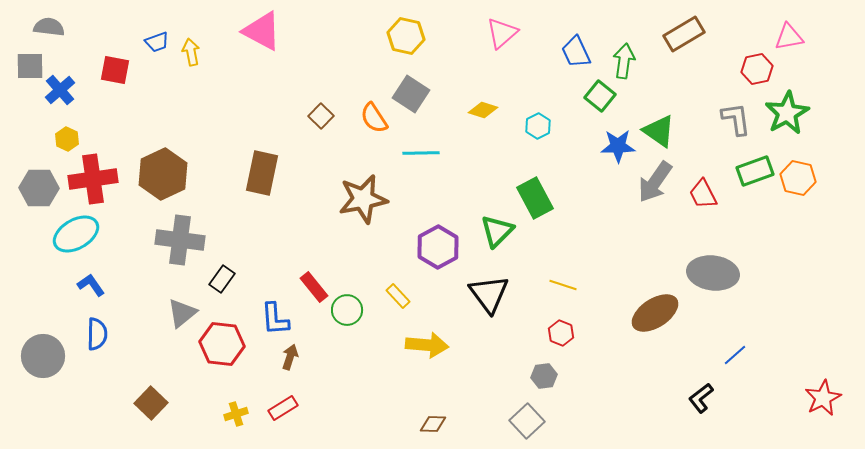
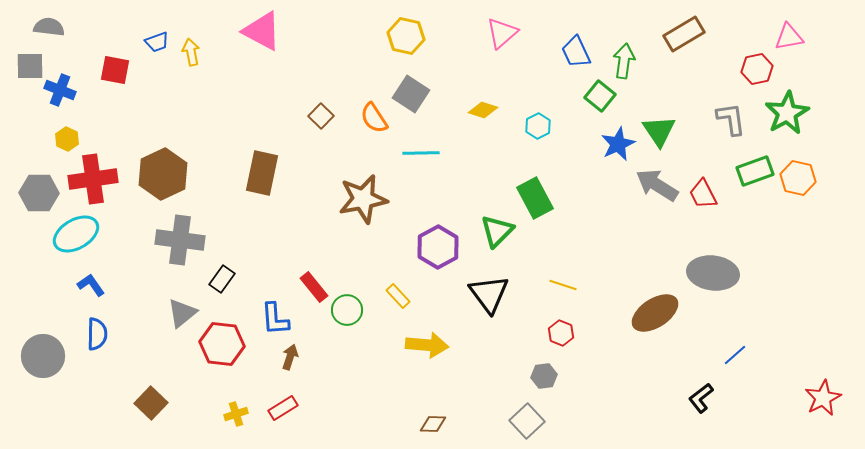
blue cross at (60, 90): rotated 28 degrees counterclockwise
gray L-shape at (736, 119): moved 5 px left
green triangle at (659, 131): rotated 21 degrees clockwise
blue star at (618, 146): moved 2 px up; rotated 24 degrees counterclockwise
gray arrow at (655, 182): moved 2 px right, 3 px down; rotated 87 degrees clockwise
gray hexagon at (39, 188): moved 5 px down
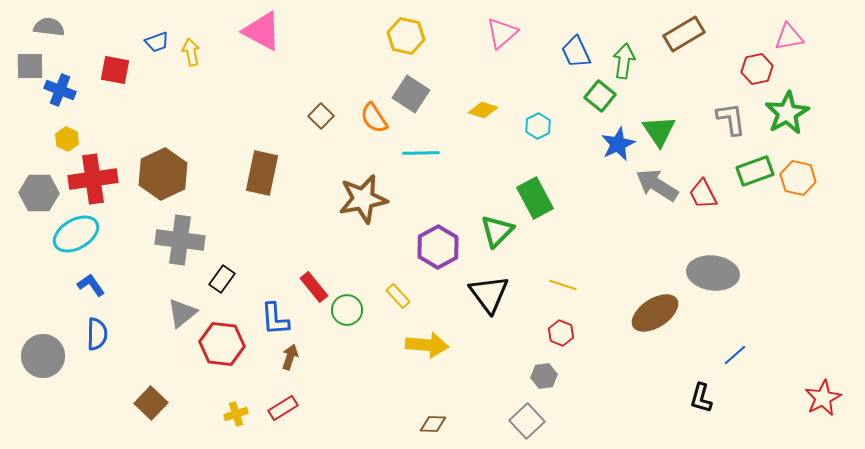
black L-shape at (701, 398): rotated 36 degrees counterclockwise
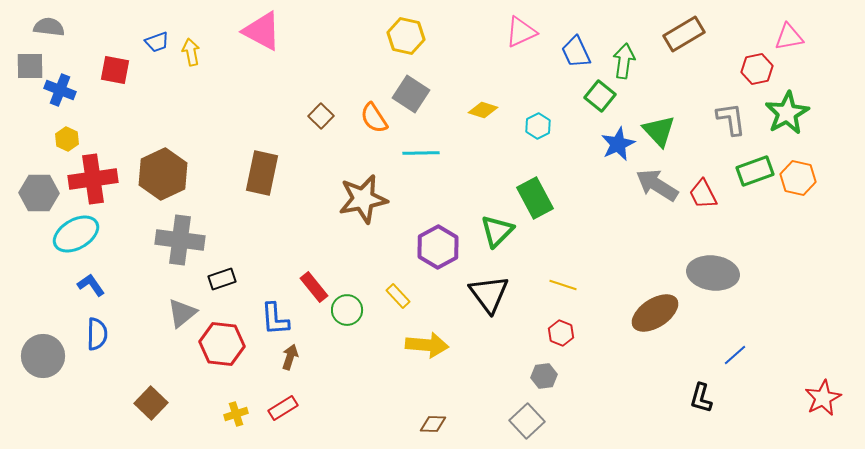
pink triangle at (502, 33): moved 19 px right, 1 px up; rotated 16 degrees clockwise
green triangle at (659, 131): rotated 9 degrees counterclockwise
black rectangle at (222, 279): rotated 36 degrees clockwise
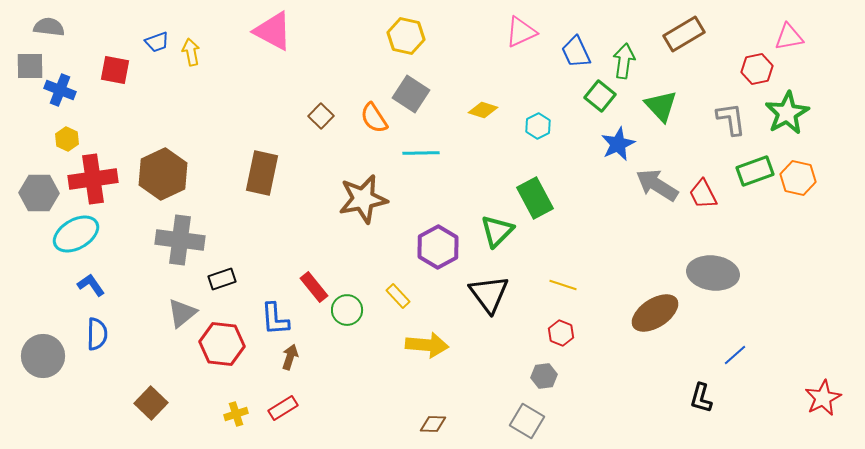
pink triangle at (262, 31): moved 11 px right
green triangle at (659, 131): moved 2 px right, 25 px up
gray square at (527, 421): rotated 16 degrees counterclockwise
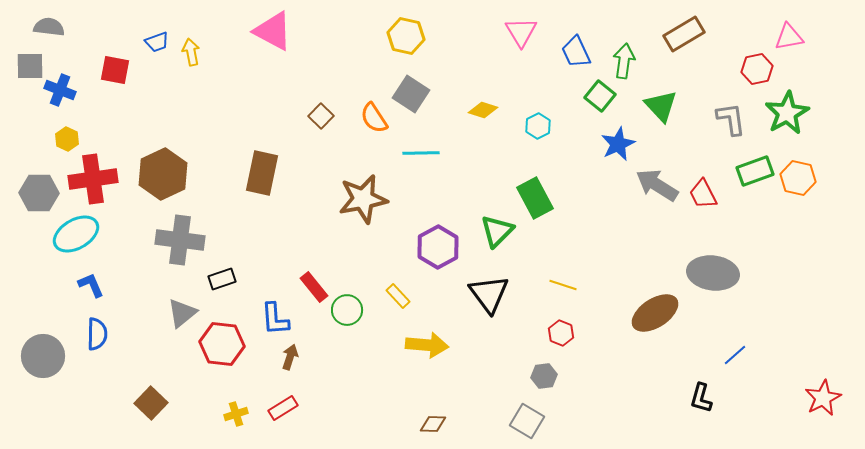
pink triangle at (521, 32): rotated 36 degrees counterclockwise
blue L-shape at (91, 285): rotated 12 degrees clockwise
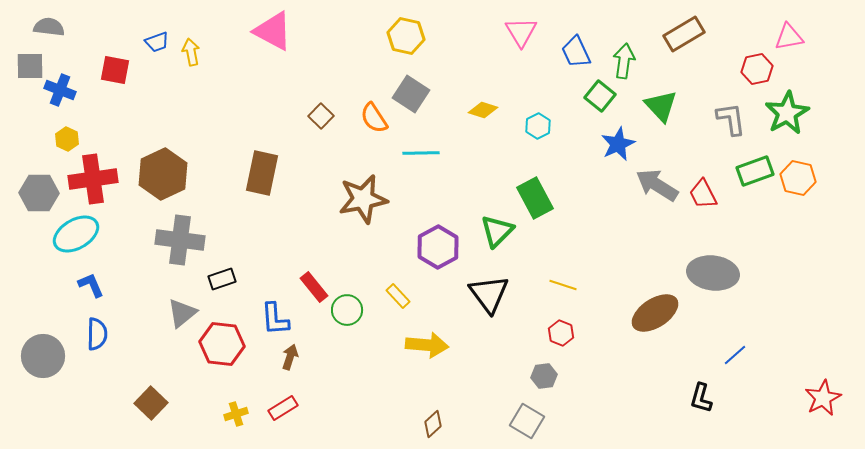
brown diamond at (433, 424): rotated 44 degrees counterclockwise
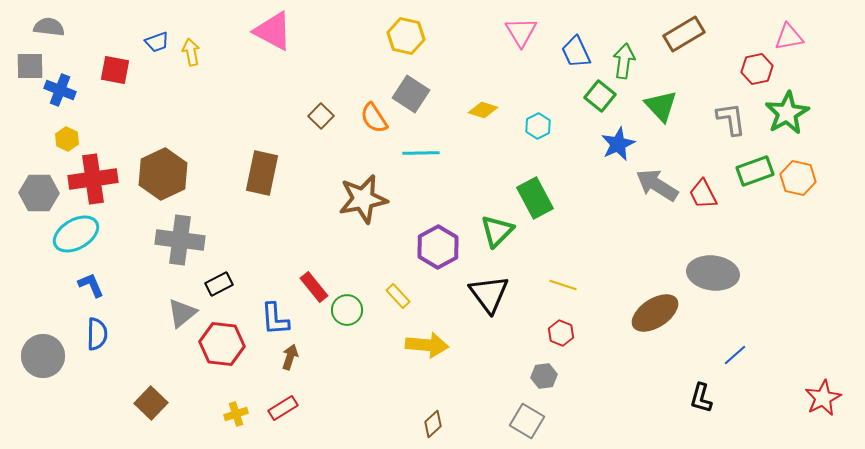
black rectangle at (222, 279): moved 3 px left, 5 px down; rotated 8 degrees counterclockwise
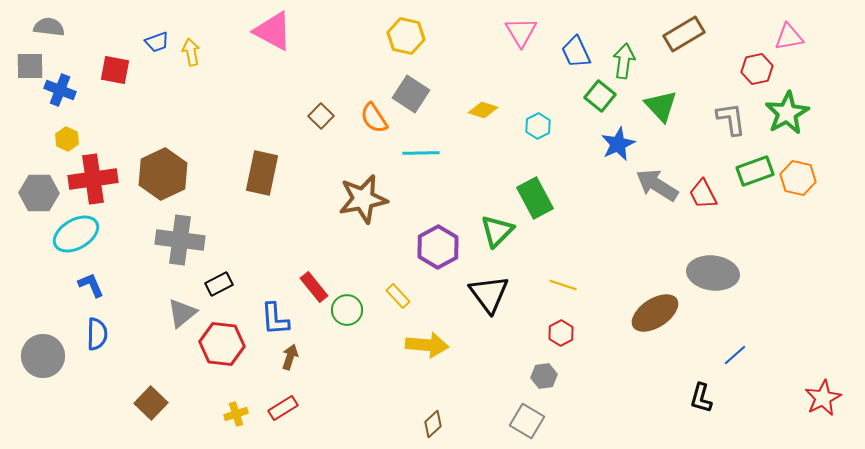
red hexagon at (561, 333): rotated 10 degrees clockwise
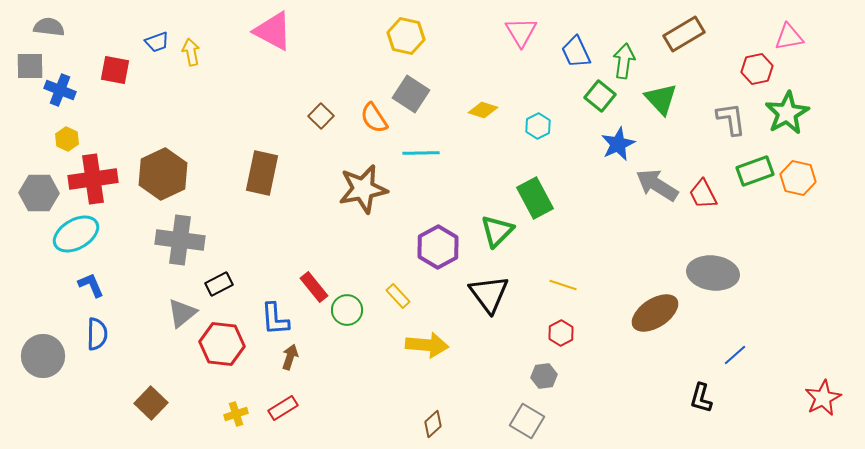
green triangle at (661, 106): moved 7 px up
brown star at (363, 199): moved 10 px up
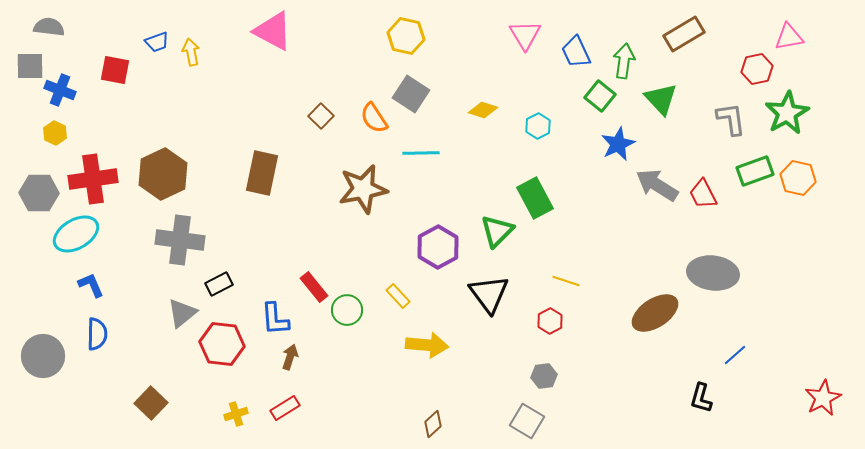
pink triangle at (521, 32): moved 4 px right, 3 px down
yellow hexagon at (67, 139): moved 12 px left, 6 px up
yellow line at (563, 285): moved 3 px right, 4 px up
red hexagon at (561, 333): moved 11 px left, 12 px up
red rectangle at (283, 408): moved 2 px right
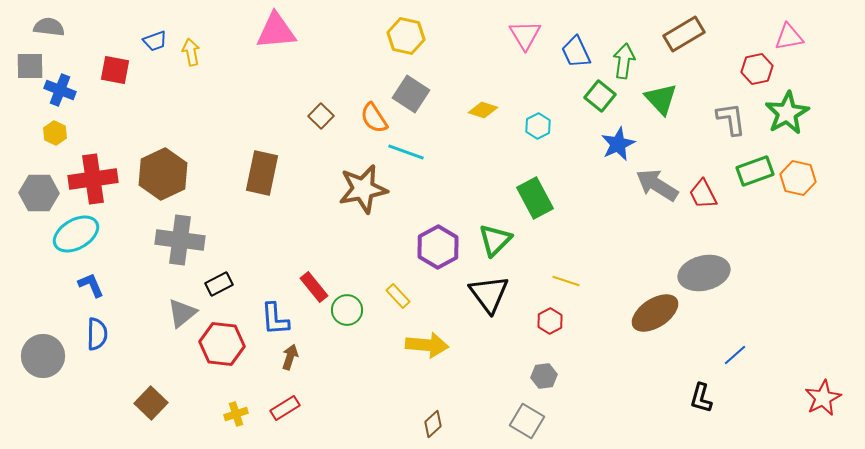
pink triangle at (273, 31): moved 3 px right; rotated 33 degrees counterclockwise
blue trapezoid at (157, 42): moved 2 px left, 1 px up
cyan line at (421, 153): moved 15 px left, 1 px up; rotated 21 degrees clockwise
green triangle at (497, 231): moved 2 px left, 9 px down
gray ellipse at (713, 273): moved 9 px left; rotated 21 degrees counterclockwise
